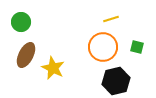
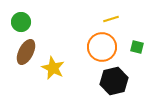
orange circle: moved 1 px left
brown ellipse: moved 3 px up
black hexagon: moved 2 px left
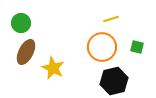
green circle: moved 1 px down
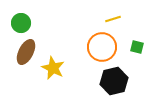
yellow line: moved 2 px right
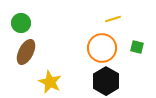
orange circle: moved 1 px down
yellow star: moved 3 px left, 14 px down
black hexagon: moved 8 px left; rotated 16 degrees counterclockwise
